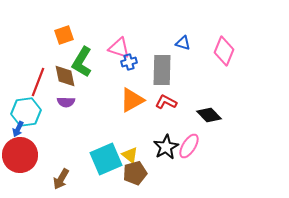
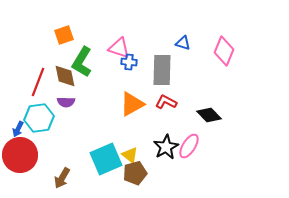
blue cross: rotated 21 degrees clockwise
orange triangle: moved 4 px down
cyan hexagon: moved 13 px right, 6 px down
brown arrow: moved 1 px right, 1 px up
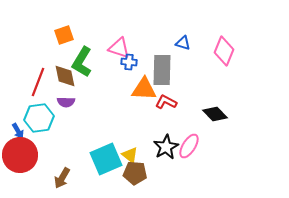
orange triangle: moved 12 px right, 15 px up; rotated 32 degrees clockwise
black diamond: moved 6 px right, 1 px up
blue arrow: moved 2 px down; rotated 56 degrees counterclockwise
brown pentagon: rotated 20 degrees clockwise
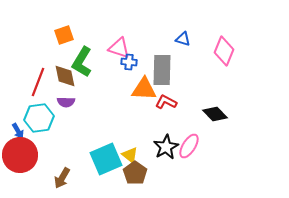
blue triangle: moved 4 px up
brown pentagon: rotated 30 degrees clockwise
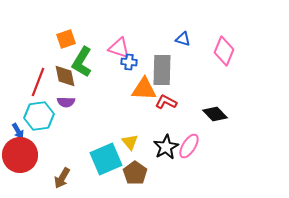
orange square: moved 2 px right, 4 px down
cyan hexagon: moved 2 px up
yellow triangle: moved 13 px up; rotated 12 degrees clockwise
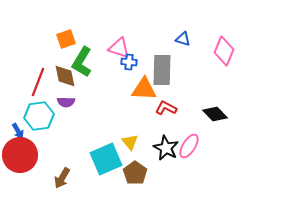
red L-shape: moved 6 px down
black star: moved 1 px down; rotated 15 degrees counterclockwise
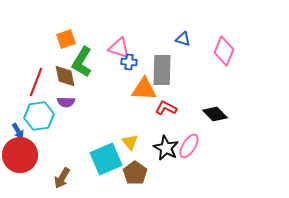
red line: moved 2 px left
